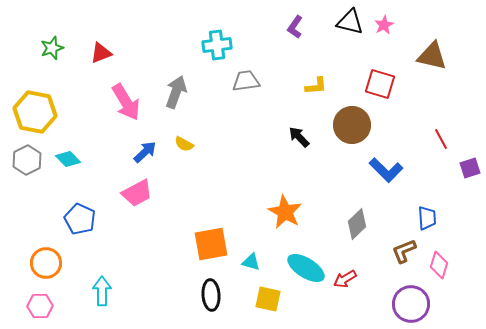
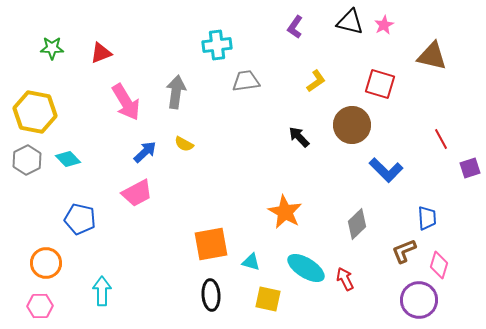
green star: rotated 20 degrees clockwise
yellow L-shape: moved 5 px up; rotated 30 degrees counterclockwise
gray arrow: rotated 12 degrees counterclockwise
blue pentagon: rotated 12 degrees counterclockwise
red arrow: rotated 95 degrees clockwise
purple circle: moved 8 px right, 4 px up
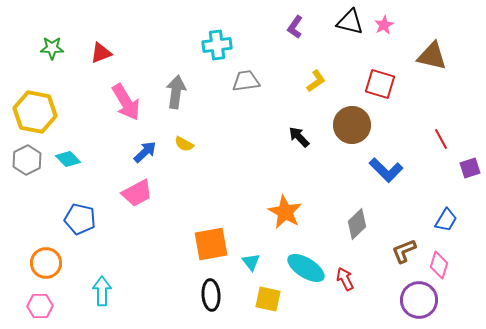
blue trapezoid: moved 19 px right, 2 px down; rotated 35 degrees clockwise
cyan triangle: rotated 36 degrees clockwise
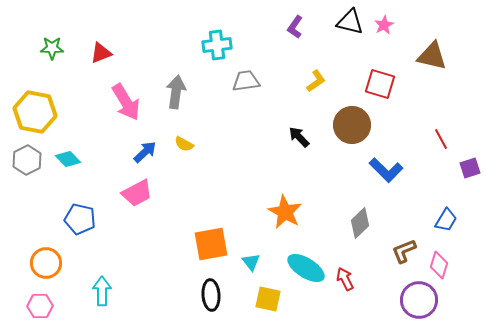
gray diamond: moved 3 px right, 1 px up
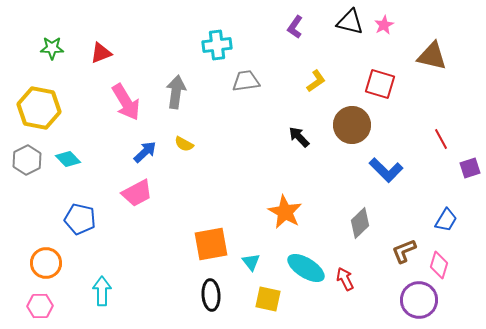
yellow hexagon: moved 4 px right, 4 px up
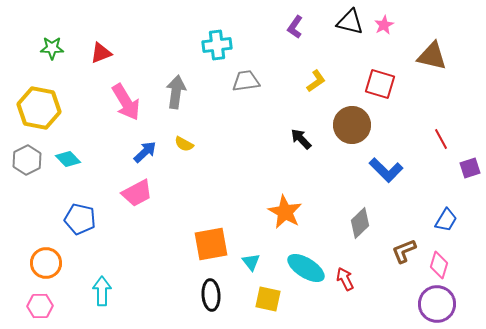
black arrow: moved 2 px right, 2 px down
purple circle: moved 18 px right, 4 px down
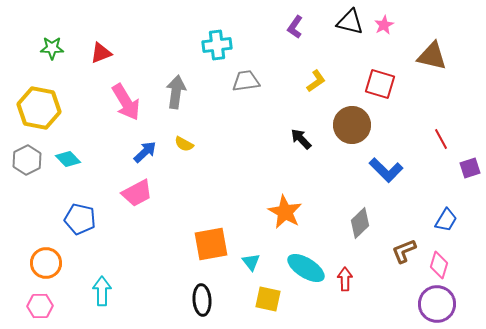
red arrow: rotated 25 degrees clockwise
black ellipse: moved 9 px left, 5 px down
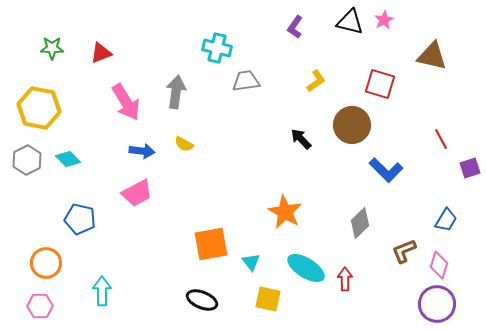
pink star: moved 5 px up
cyan cross: moved 3 px down; rotated 20 degrees clockwise
blue arrow: moved 3 px left, 1 px up; rotated 50 degrees clockwise
black ellipse: rotated 64 degrees counterclockwise
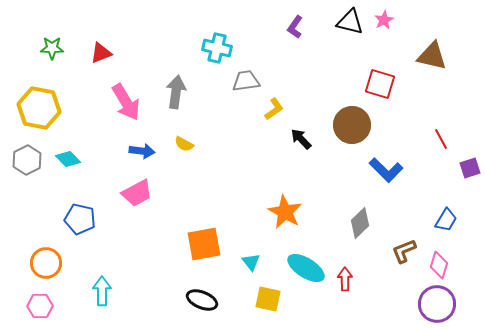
yellow L-shape: moved 42 px left, 28 px down
orange square: moved 7 px left
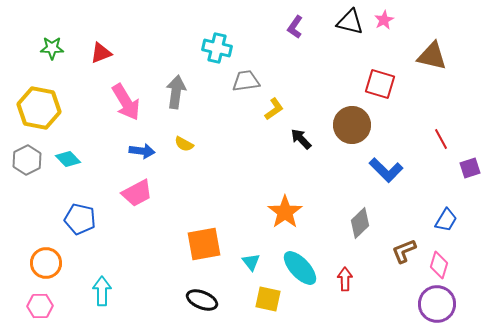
orange star: rotated 8 degrees clockwise
cyan ellipse: moved 6 px left; rotated 15 degrees clockwise
